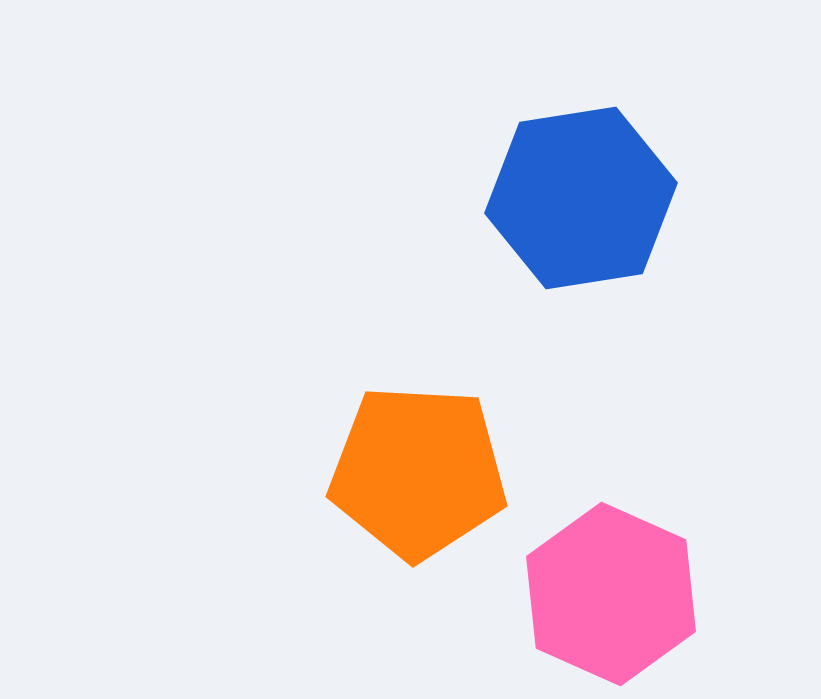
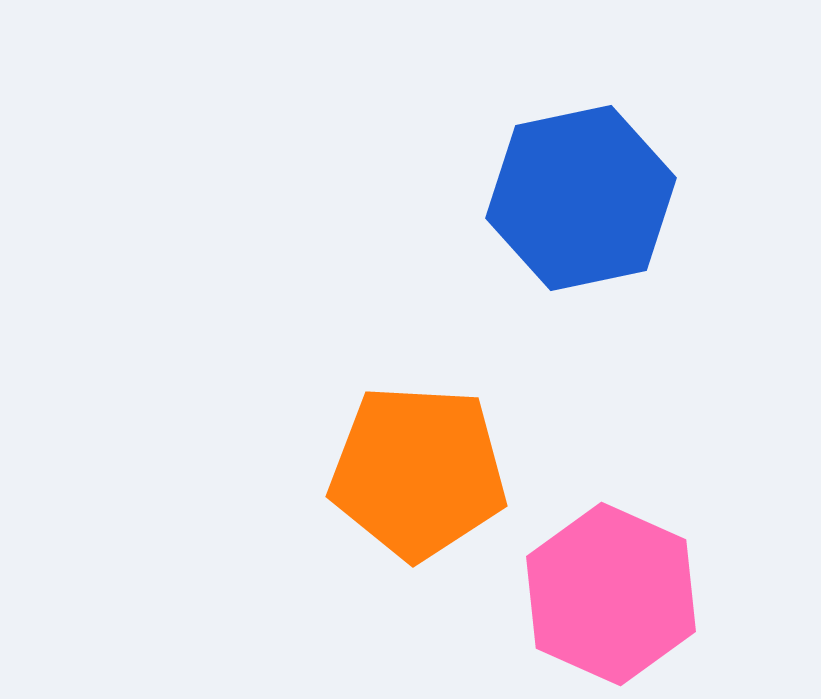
blue hexagon: rotated 3 degrees counterclockwise
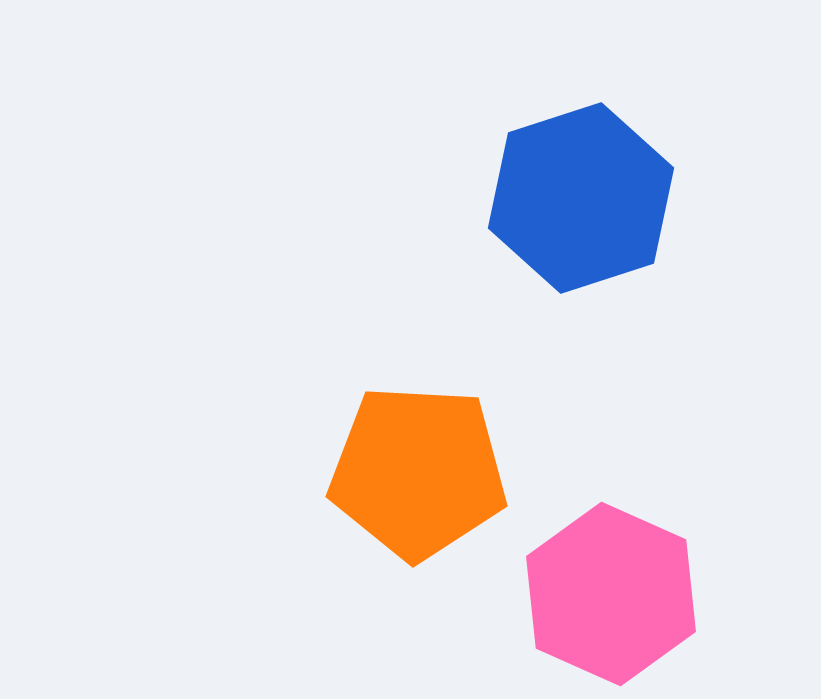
blue hexagon: rotated 6 degrees counterclockwise
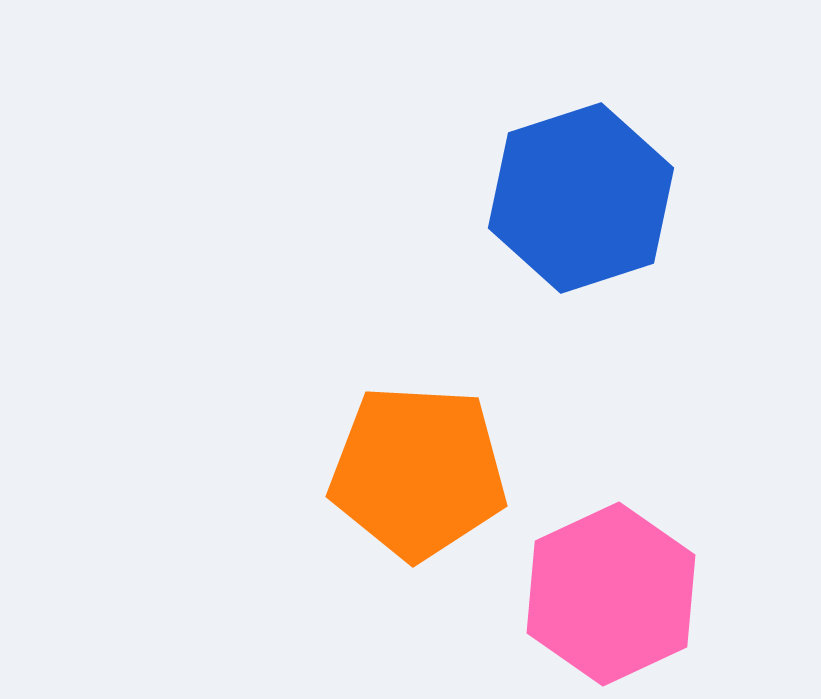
pink hexagon: rotated 11 degrees clockwise
